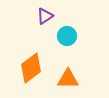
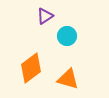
orange triangle: rotated 15 degrees clockwise
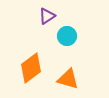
purple triangle: moved 2 px right
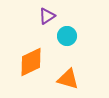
orange diamond: moved 6 px up; rotated 12 degrees clockwise
